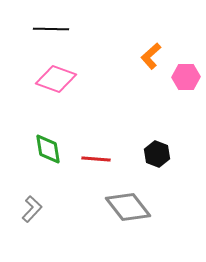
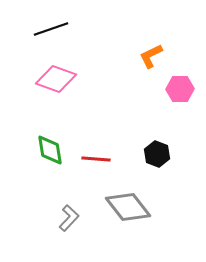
black line: rotated 20 degrees counterclockwise
orange L-shape: rotated 16 degrees clockwise
pink hexagon: moved 6 px left, 12 px down
green diamond: moved 2 px right, 1 px down
gray L-shape: moved 37 px right, 9 px down
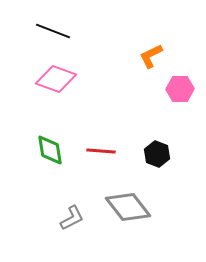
black line: moved 2 px right, 2 px down; rotated 40 degrees clockwise
red line: moved 5 px right, 8 px up
gray L-shape: moved 3 px right; rotated 20 degrees clockwise
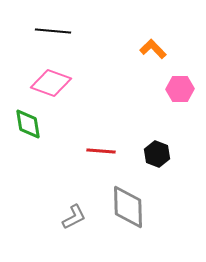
black line: rotated 16 degrees counterclockwise
orange L-shape: moved 2 px right, 7 px up; rotated 72 degrees clockwise
pink diamond: moved 5 px left, 4 px down
green diamond: moved 22 px left, 26 px up
gray diamond: rotated 36 degrees clockwise
gray L-shape: moved 2 px right, 1 px up
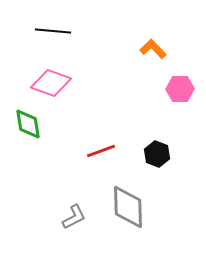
red line: rotated 24 degrees counterclockwise
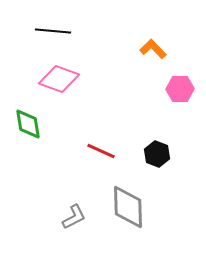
pink diamond: moved 8 px right, 4 px up
red line: rotated 44 degrees clockwise
